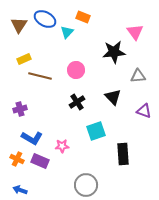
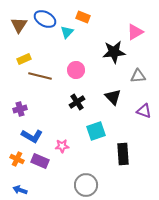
pink triangle: rotated 36 degrees clockwise
blue L-shape: moved 2 px up
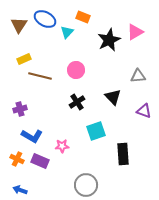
black star: moved 5 px left, 12 px up; rotated 20 degrees counterclockwise
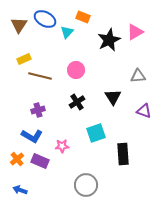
black triangle: rotated 12 degrees clockwise
purple cross: moved 18 px right, 1 px down
cyan square: moved 2 px down
orange cross: rotated 24 degrees clockwise
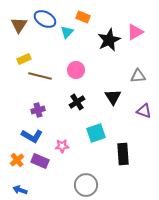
orange cross: moved 1 px down
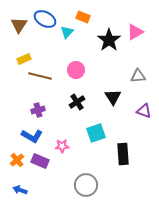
black star: rotated 10 degrees counterclockwise
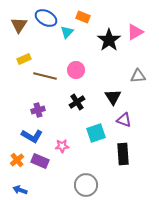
blue ellipse: moved 1 px right, 1 px up
brown line: moved 5 px right
purple triangle: moved 20 px left, 9 px down
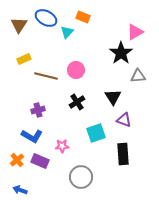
black star: moved 12 px right, 13 px down
brown line: moved 1 px right
gray circle: moved 5 px left, 8 px up
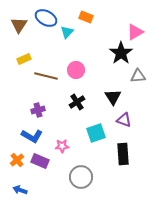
orange rectangle: moved 3 px right
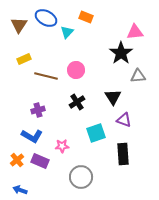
pink triangle: rotated 24 degrees clockwise
